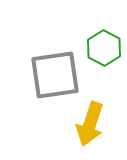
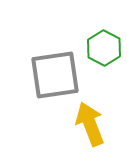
yellow arrow: rotated 141 degrees clockwise
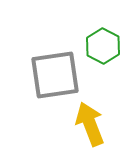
green hexagon: moved 1 px left, 2 px up
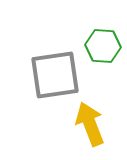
green hexagon: rotated 24 degrees counterclockwise
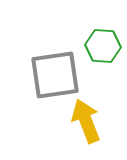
yellow arrow: moved 4 px left, 3 px up
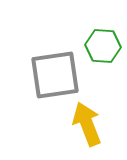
yellow arrow: moved 1 px right, 3 px down
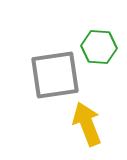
green hexagon: moved 4 px left, 1 px down
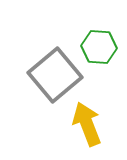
gray square: rotated 32 degrees counterclockwise
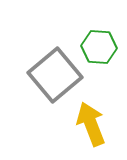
yellow arrow: moved 4 px right
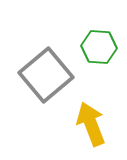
gray square: moved 9 px left
